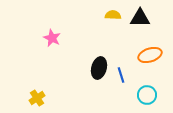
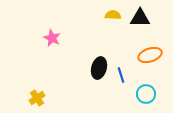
cyan circle: moved 1 px left, 1 px up
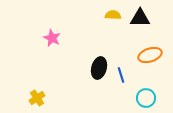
cyan circle: moved 4 px down
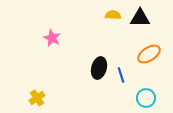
orange ellipse: moved 1 px left, 1 px up; rotated 15 degrees counterclockwise
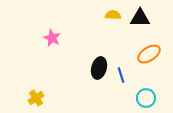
yellow cross: moved 1 px left
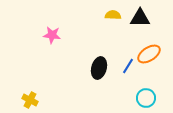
pink star: moved 3 px up; rotated 18 degrees counterclockwise
blue line: moved 7 px right, 9 px up; rotated 49 degrees clockwise
yellow cross: moved 6 px left, 2 px down; rotated 28 degrees counterclockwise
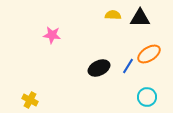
black ellipse: rotated 50 degrees clockwise
cyan circle: moved 1 px right, 1 px up
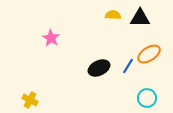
pink star: moved 1 px left, 3 px down; rotated 24 degrees clockwise
cyan circle: moved 1 px down
